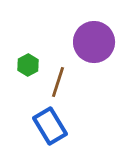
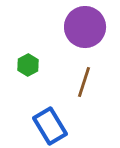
purple circle: moved 9 px left, 15 px up
brown line: moved 26 px right
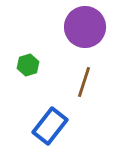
green hexagon: rotated 10 degrees clockwise
blue rectangle: rotated 69 degrees clockwise
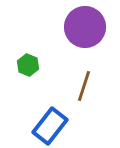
green hexagon: rotated 20 degrees counterclockwise
brown line: moved 4 px down
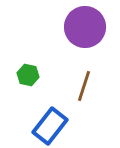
green hexagon: moved 10 px down; rotated 10 degrees counterclockwise
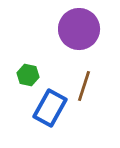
purple circle: moved 6 px left, 2 px down
blue rectangle: moved 18 px up; rotated 9 degrees counterclockwise
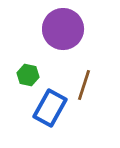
purple circle: moved 16 px left
brown line: moved 1 px up
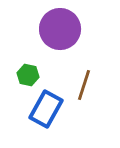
purple circle: moved 3 px left
blue rectangle: moved 4 px left, 1 px down
